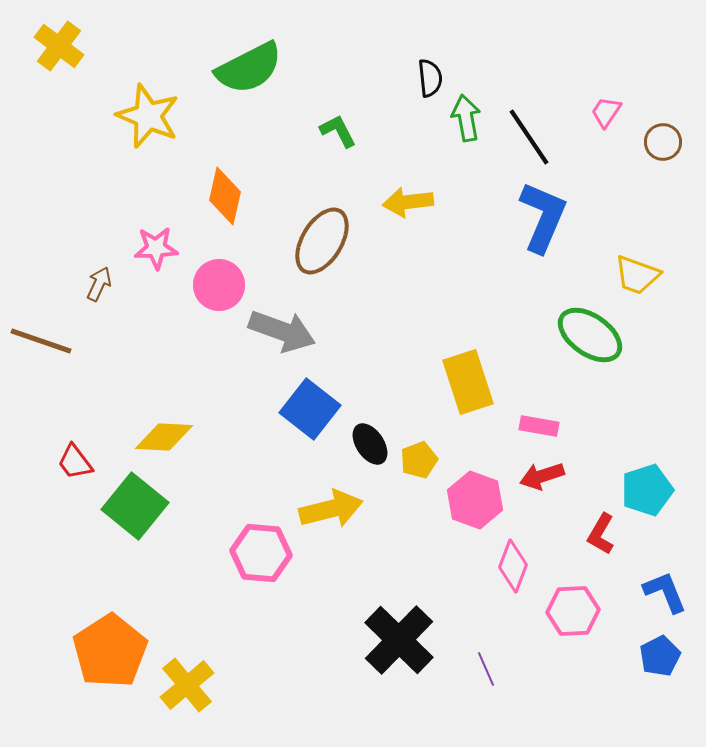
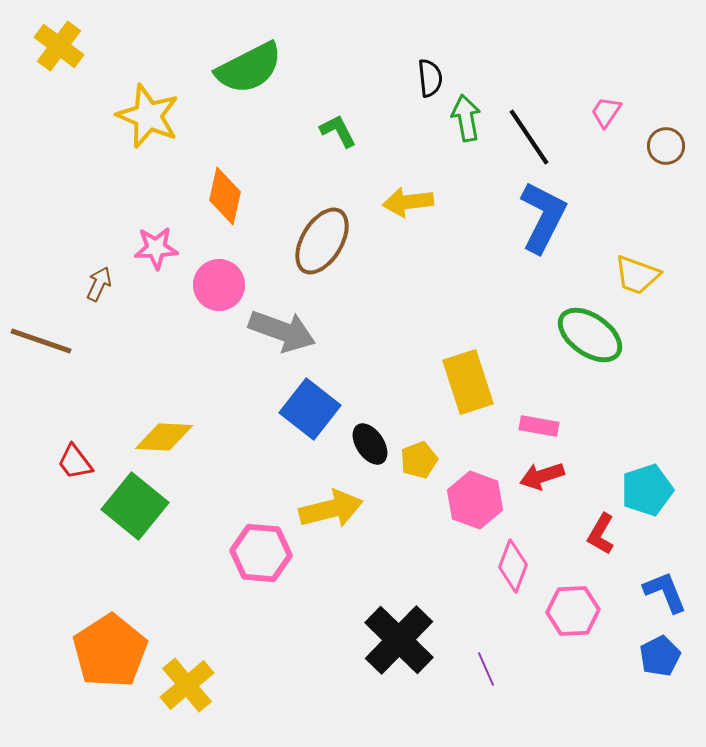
brown circle at (663, 142): moved 3 px right, 4 px down
blue L-shape at (543, 217): rotated 4 degrees clockwise
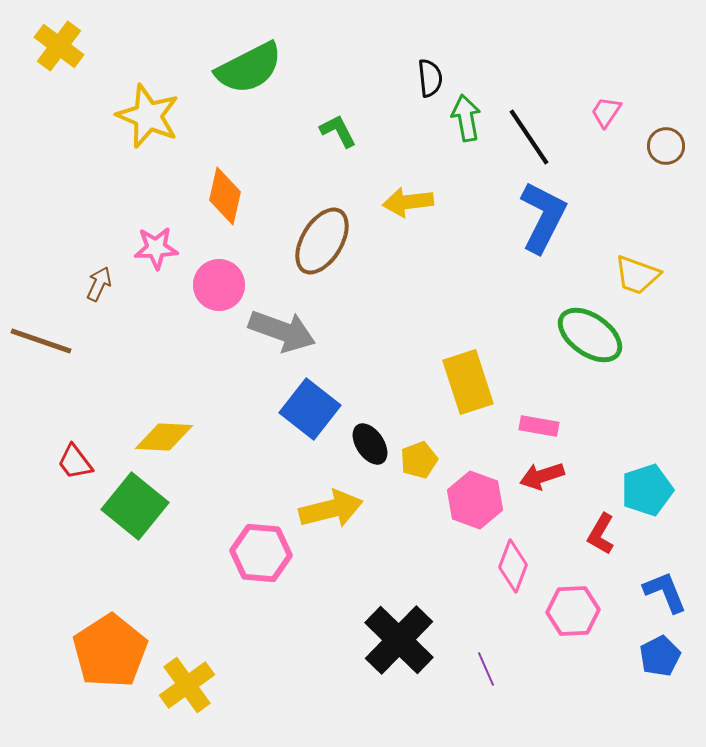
yellow cross at (187, 685): rotated 4 degrees clockwise
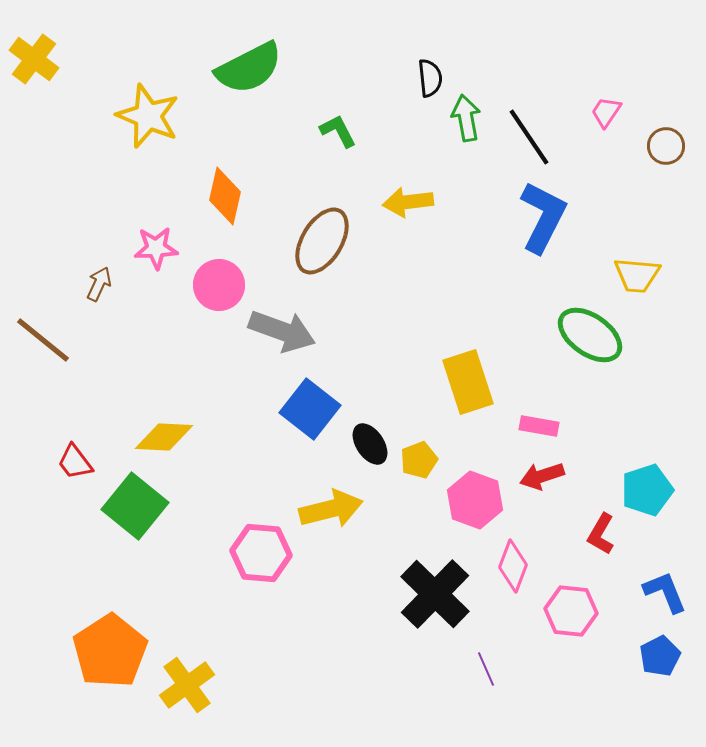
yellow cross at (59, 46): moved 25 px left, 13 px down
yellow trapezoid at (637, 275): rotated 15 degrees counterclockwise
brown line at (41, 341): moved 2 px right, 1 px up; rotated 20 degrees clockwise
pink hexagon at (573, 611): moved 2 px left; rotated 9 degrees clockwise
black cross at (399, 640): moved 36 px right, 46 px up
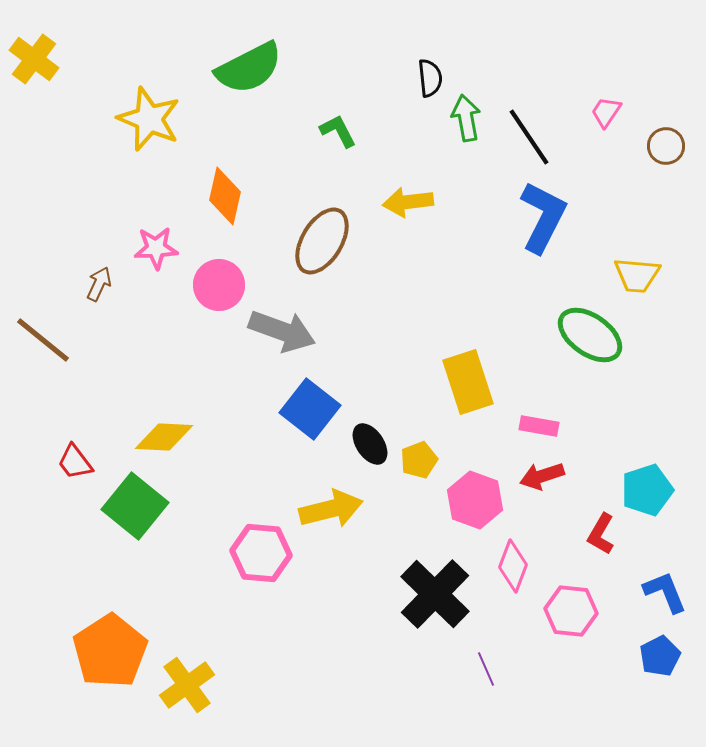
yellow star at (148, 116): moved 1 px right, 3 px down
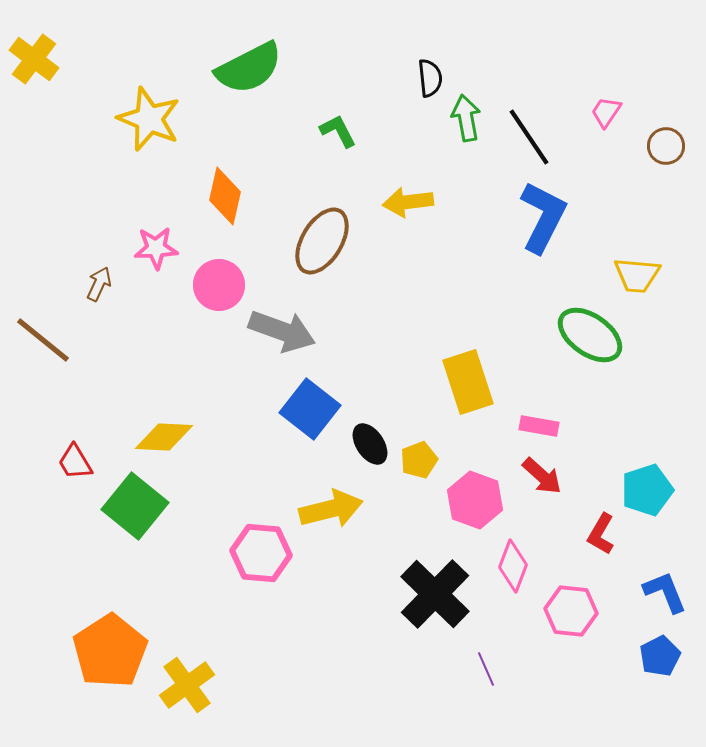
red trapezoid at (75, 462): rotated 6 degrees clockwise
red arrow at (542, 476): rotated 120 degrees counterclockwise
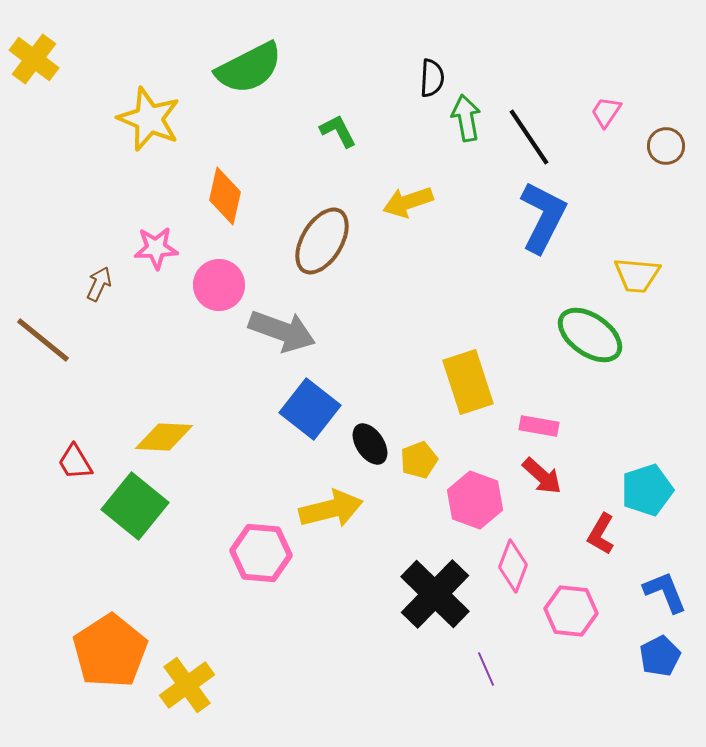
black semicircle at (430, 78): moved 2 px right; rotated 9 degrees clockwise
yellow arrow at (408, 202): rotated 12 degrees counterclockwise
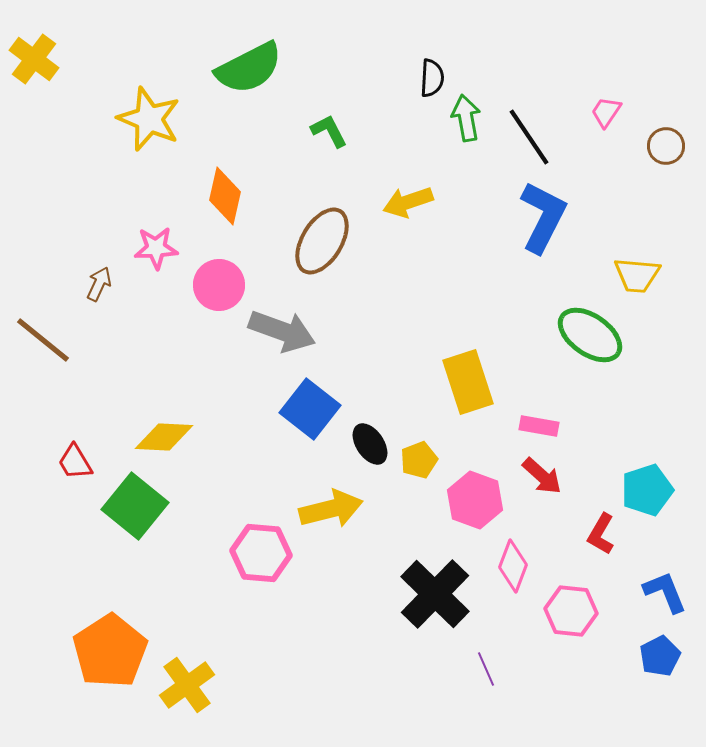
green L-shape at (338, 131): moved 9 px left
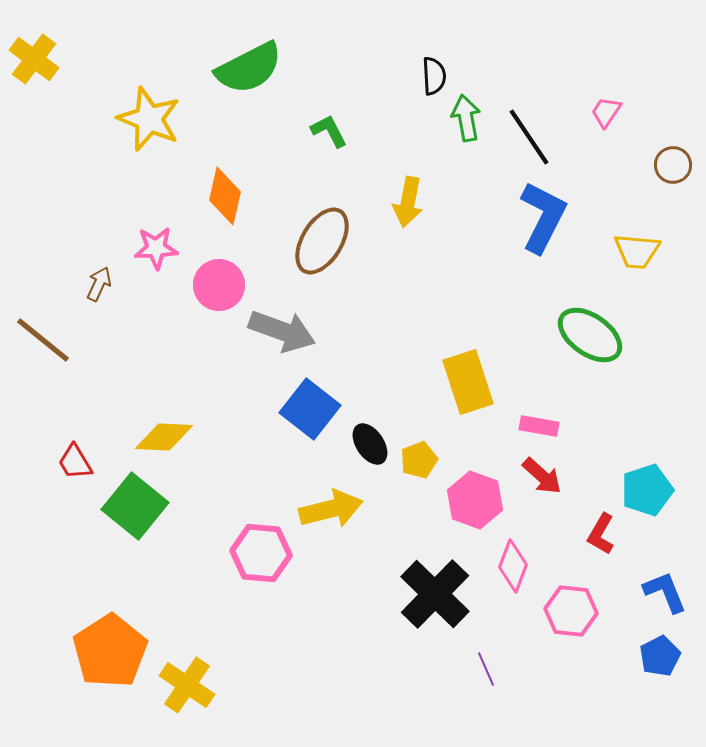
black semicircle at (432, 78): moved 2 px right, 2 px up; rotated 6 degrees counterclockwise
brown circle at (666, 146): moved 7 px right, 19 px down
yellow arrow at (408, 202): rotated 60 degrees counterclockwise
yellow trapezoid at (637, 275): moved 24 px up
yellow cross at (187, 685): rotated 20 degrees counterclockwise
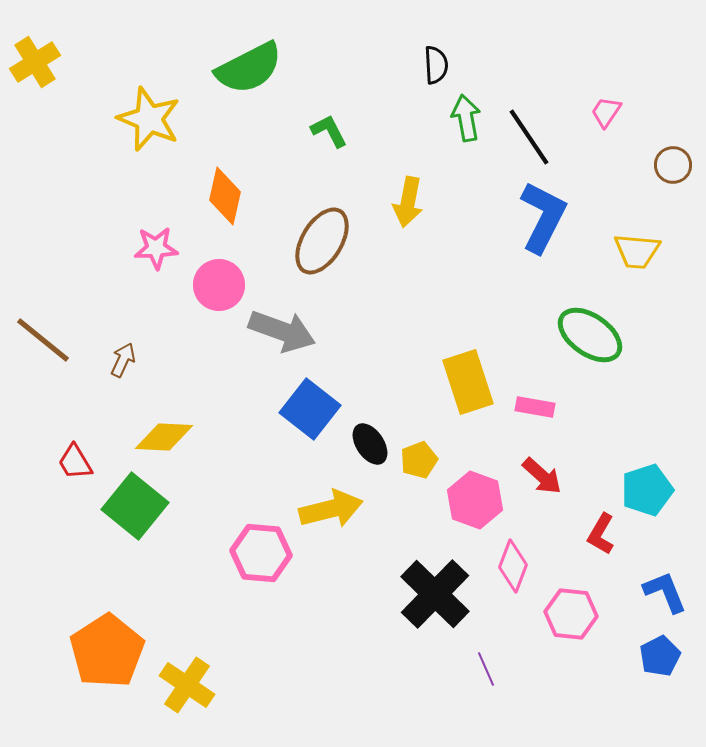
yellow cross at (34, 59): moved 1 px right, 3 px down; rotated 21 degrees clockwise
black semicircle at (434, 76): moved 2 px right, 11 px up
brown arrow at (99, 284): moved 24 px right, 76 px down
pink rectangle at (539, 426): moved 4 px left, 19 px up
pink hexagon at (571, 611): moved 3 px down
orange pentagon at (110, 651): moved 3 px left
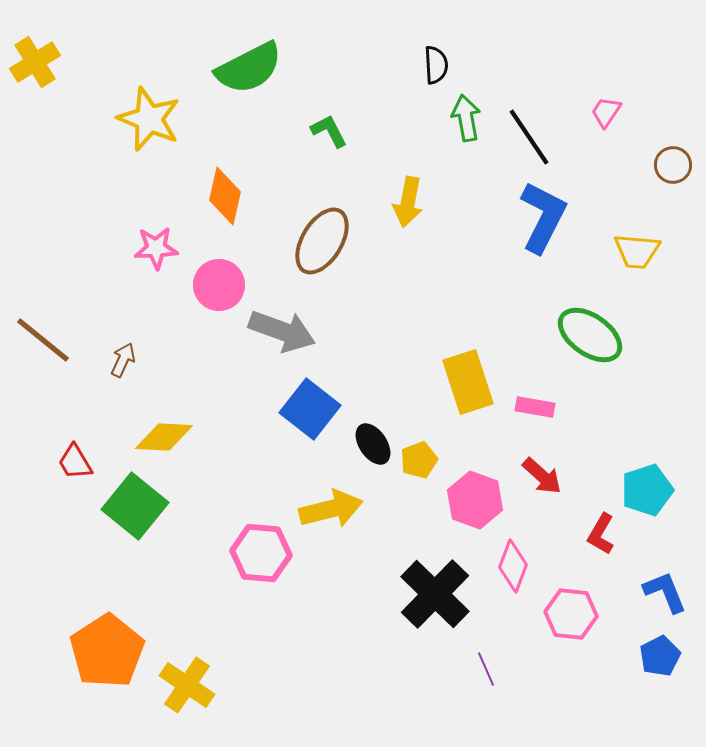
black ellipse at (370, 444): moved 3 px right
